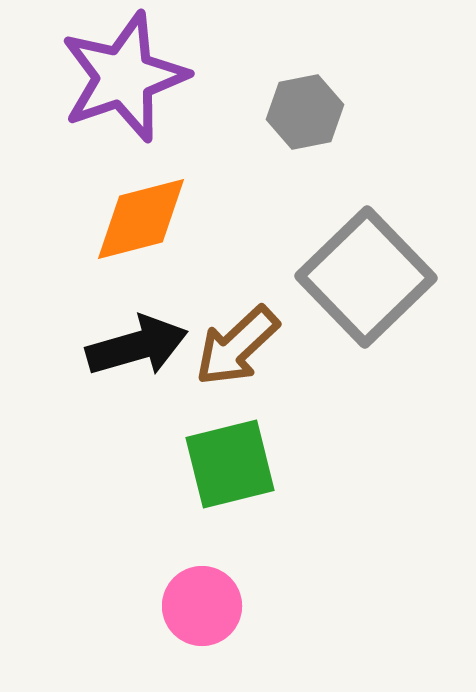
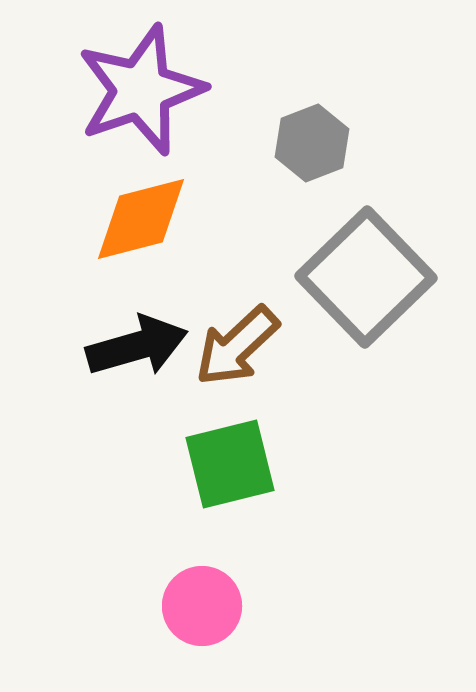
purple star: moved 17 px right, 13 px down
gray hexagon: moved 7 px right, 31 px down; rotated 10 degrees counterclockwise
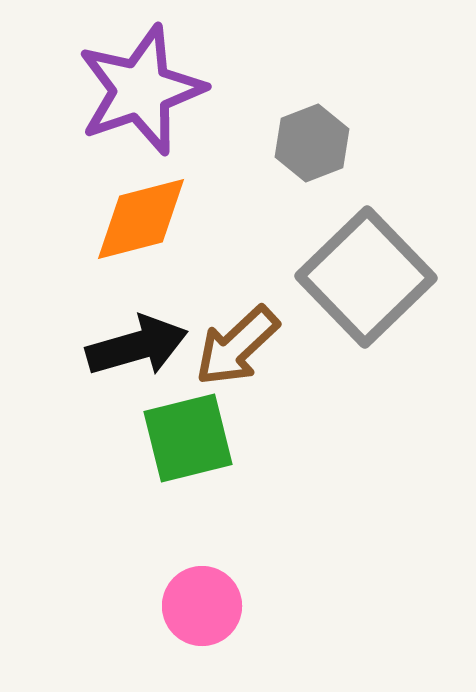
green square: moved 42 px left, 26 px up
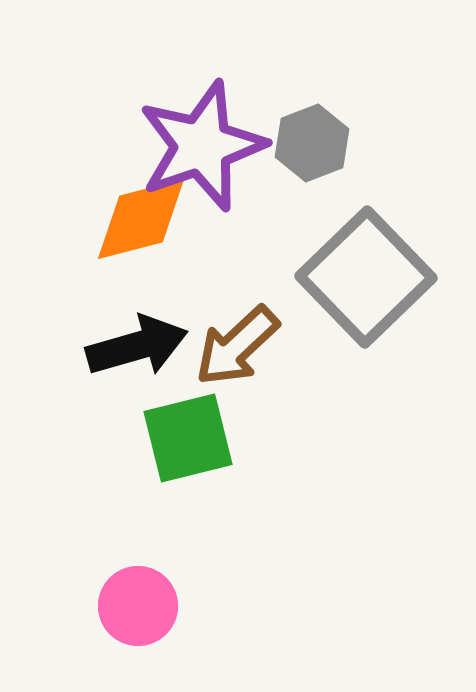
purple star: moved 61 px right, 56 px down
pink circle: moved 64 px left
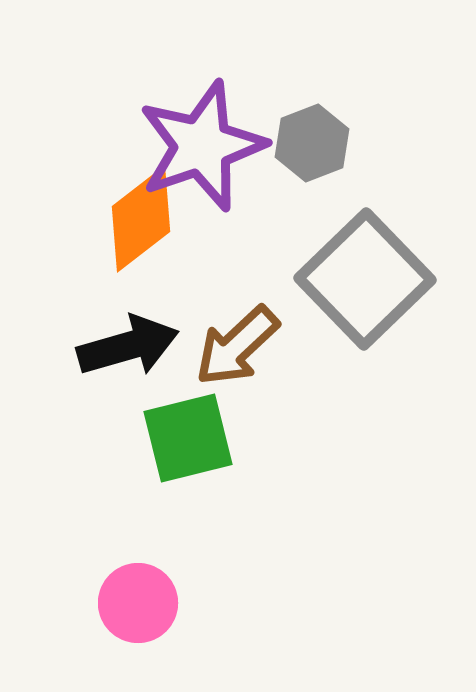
orange diamond: rotated 23 degrees counterclockwise
gray square: moved 1 px left, 2 px down
black arrow: moved 9 px left
pink circle: moved 3 px up
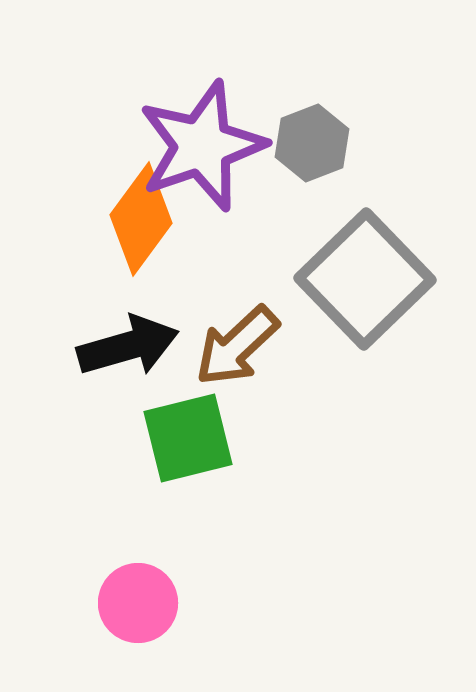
orange diamond: rotated 16 degrees counterclockwise
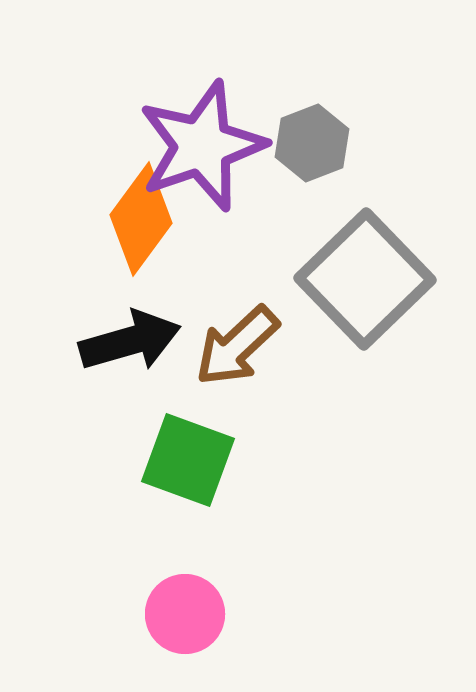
black arrow: moved 2 px right, 5 px up
green square: moved 22 px down; rotated 34 degrees clockwise
pink circle: moved 47 px right, 11 px down
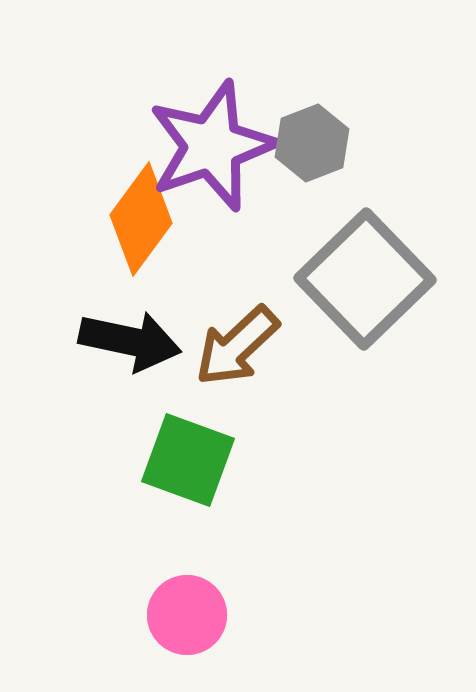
purple star: moved 10 px right
black arrow: rotated 28 degrees clockwise
pink circle: moved 2 px right, 1 px down
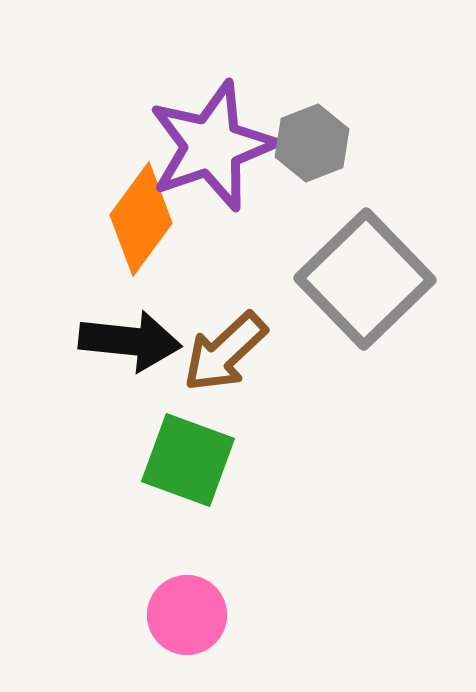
black arrow: rotated 6 degrees counterclockwise
brown arrow: moved 12 px left, 6 px down
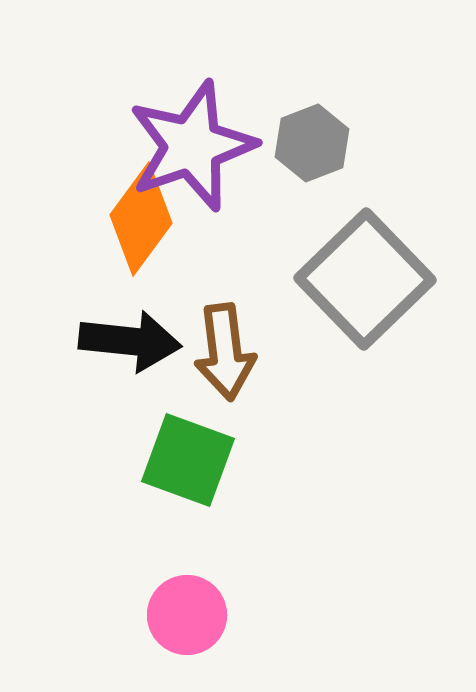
purple star: moved 20 px left
brown arrow: rotated 54 degrees counterclockwise
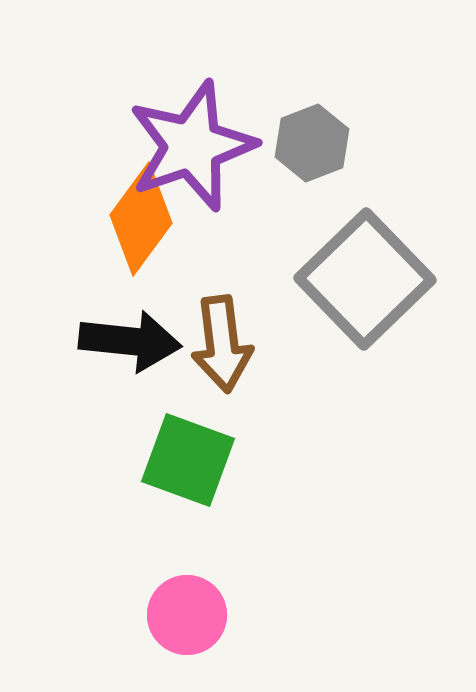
brown arrow: moved 3 px left, 8 px up
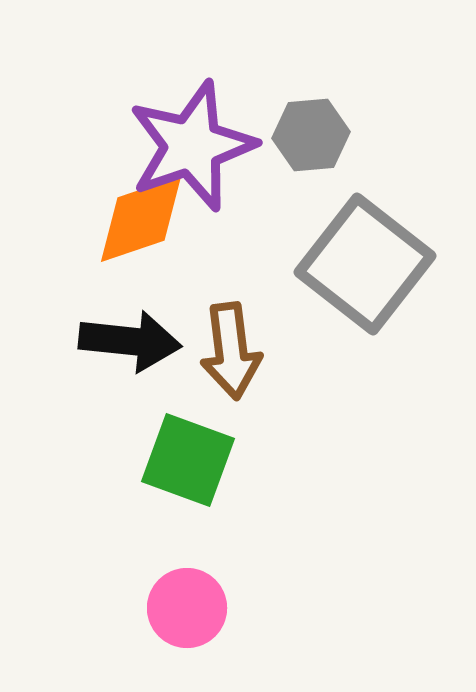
gray hexagon: moved 1 px left, 8 px up; rotated 16 degrees clockwise
orange diamond: rotated 35 degrees clockwise
gray square: moved 15 px up; rotated 8 degrees counterclockwise
brown arrow: moved 9 px right, 7 px down
pink circle: moved 7 px up
